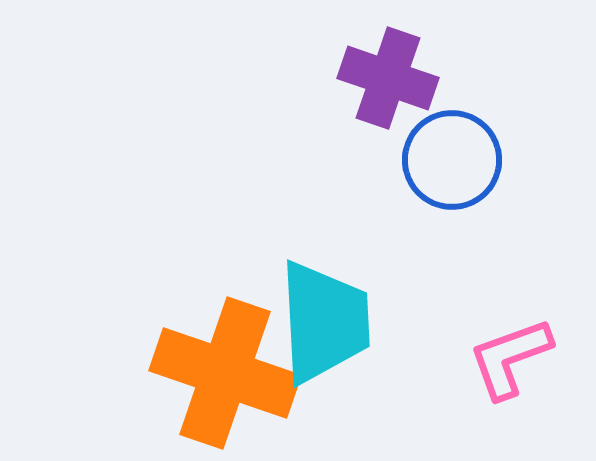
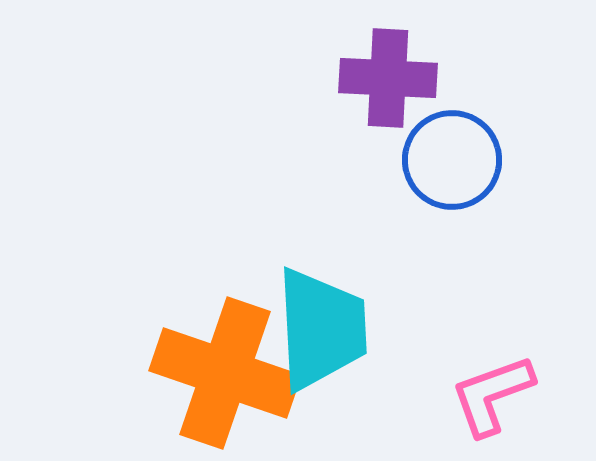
purple cross: rotated 16 degrees counterclockwise
cyan trapezoid: moved 3 px left, 7 px down
pink L-shape: moved 18 px left, 37 px down
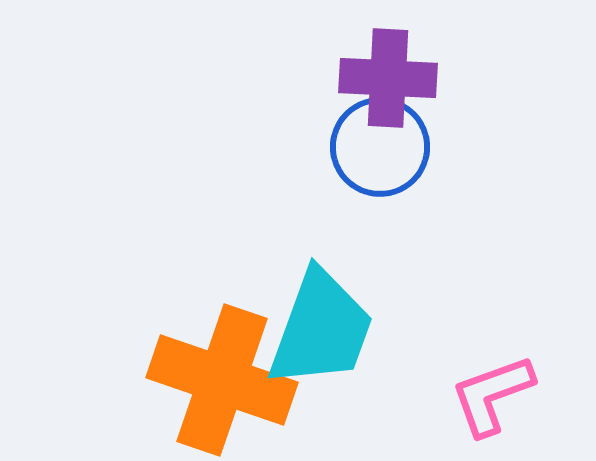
blue circle: moved 72 px left, 13 px up
cyan trapezoid: rotated 23 degrees clockwise
orange cross: moved 3 px left, 7 px down
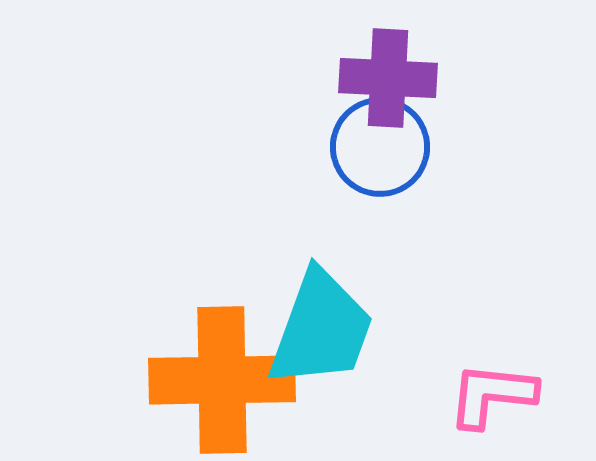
orange cross: rotated 20 degrees counterclockwise
pink L-shape: rotated 26 degrees clockwise
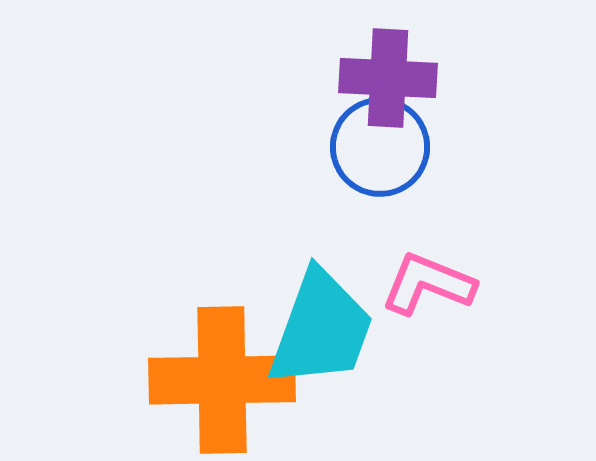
pink L-shape: moved 64 px left, 111 px up; rotated 16 degrees clockwise
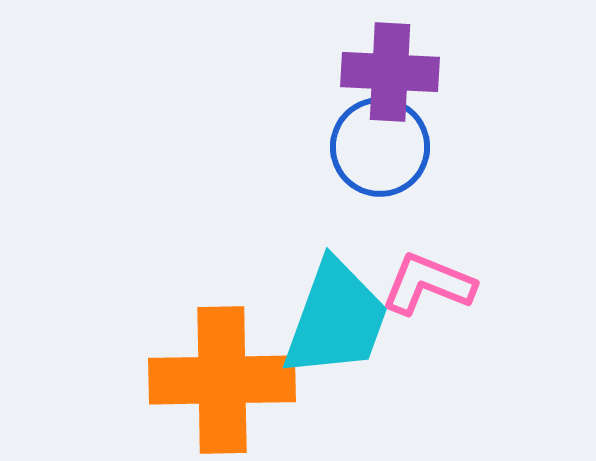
purple cross: moved 2 px right, 6 px up
cyan trapezoid: moved 15 px right, 10 px up
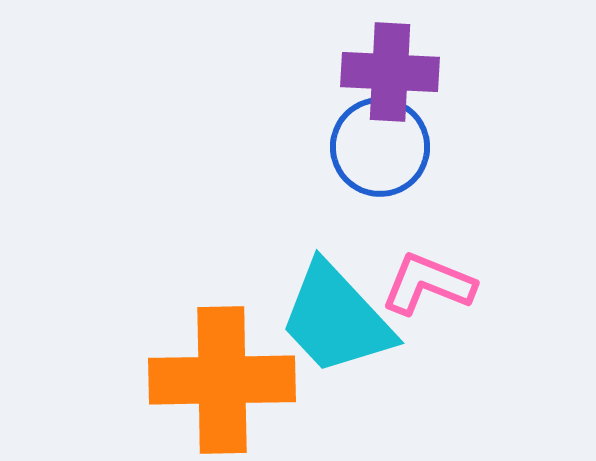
cyan trapezoid: rotated 117 degrees clockwise
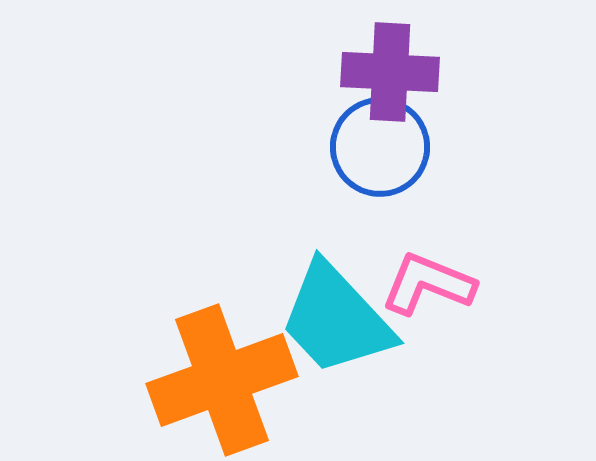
orange cross: rotated 19 degrees counterclockwise
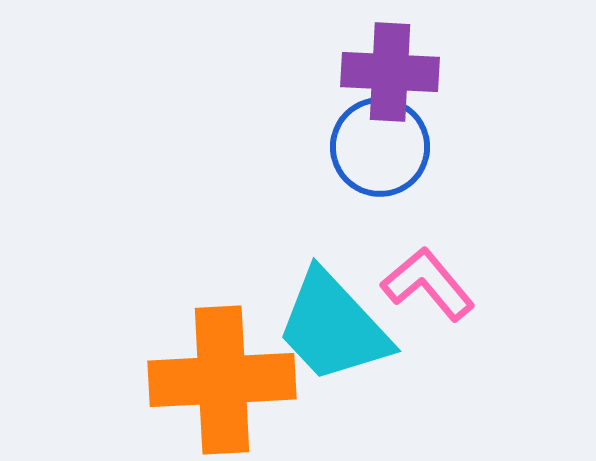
pink L-shape: rotated 28 degrees clockwise
cyan trapezoid: moved 3 px left, 8 px down
orange cross: rotated 17 degrees clockwise
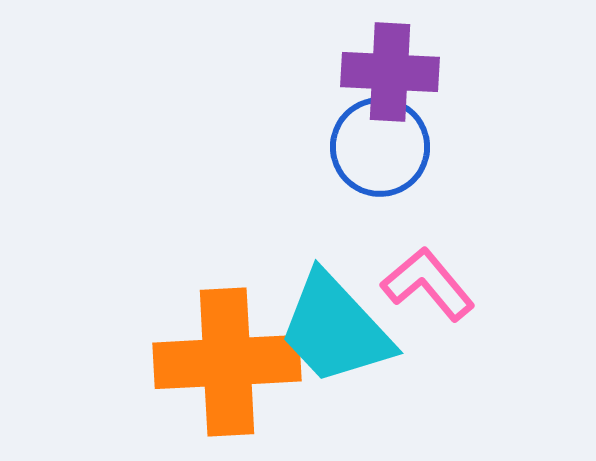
cyan trapezoid: moved 2 px right, 2 px down
orange cross: moved 5 px right, 18 px up
